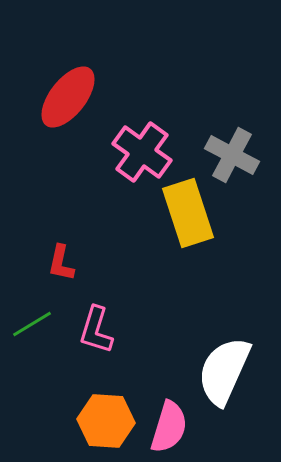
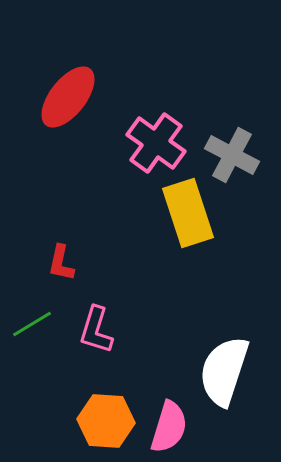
pink cross: moved 14 px right, 9 px up
white semicircle: rotated 6 degrees counterclockwise
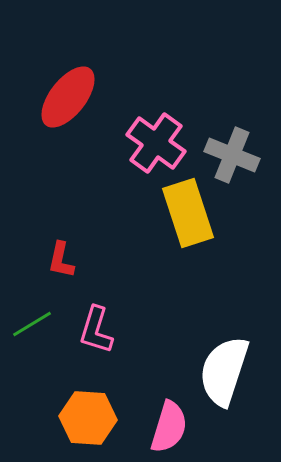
gray cross: rotated 6 degrees counterclockwise
red L-shape: moved 3 px up
orange hexagon: moved 18 px left, 3 px up
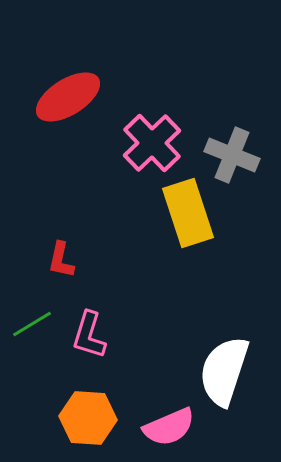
red ellipse: rotated 20 degrees clockwise
pink cross: moved 4 px left; rotated 10 degrees clockwise
pink L-shape: moved 7 px left, 5 px down
pink semicircle: rotated 50 degrees clockwise
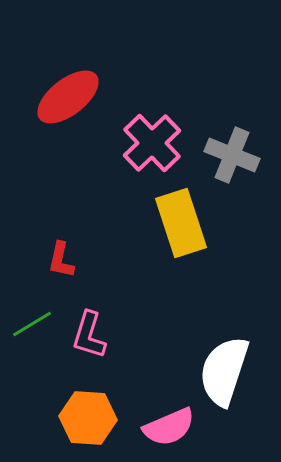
red ellipse: rotated 6 degrees counterclockwise
yellow rectangle: moved 7 px left, 10 px down
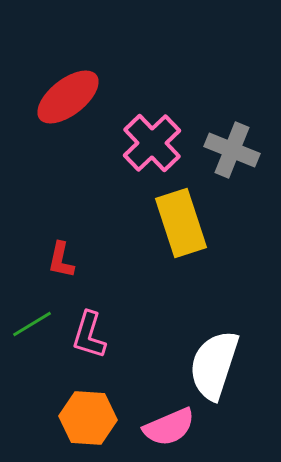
gray cross: moved 5 px up
white semicircle: moved 10 px left, 6 px up
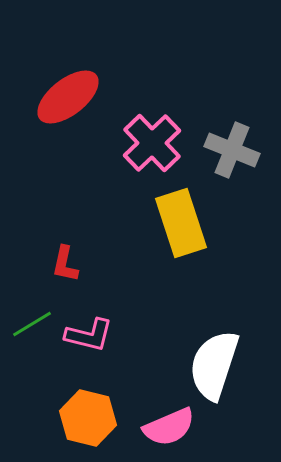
red L-shape: moved 4 px right, 4 px down
pink L-shape: rotated 93 degrees counterclockwise
orange hexagon: rotated 10 degrees clockwise
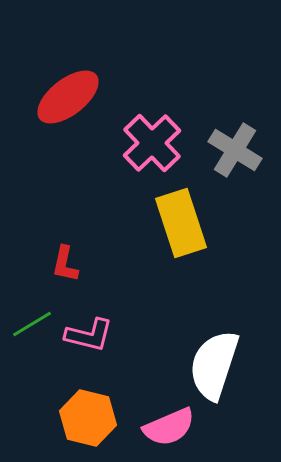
gray cross: moved 3 px right; rotated 10 degrees clockwise
